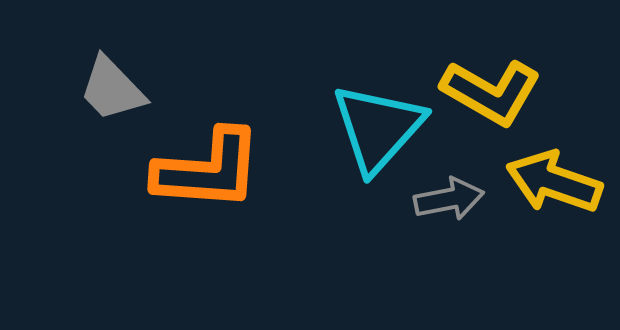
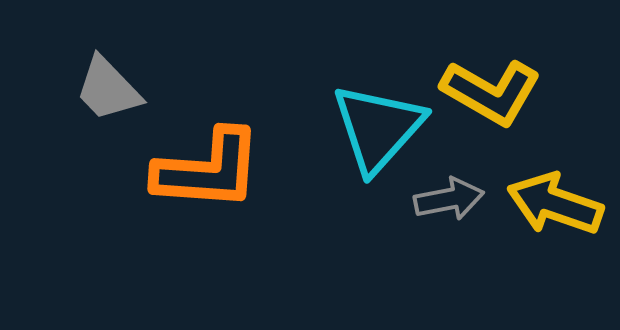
gray trapezoid: moved 4 px left
yellow arrow: moved 1 px right, 22 px down
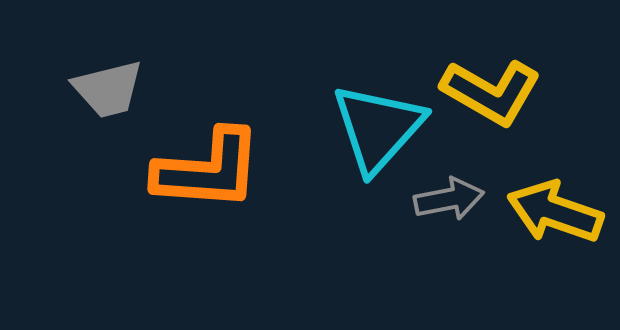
gray trapezoid: rotated 60 degrees counterclockwise
yellow arrow: moved 8 px down
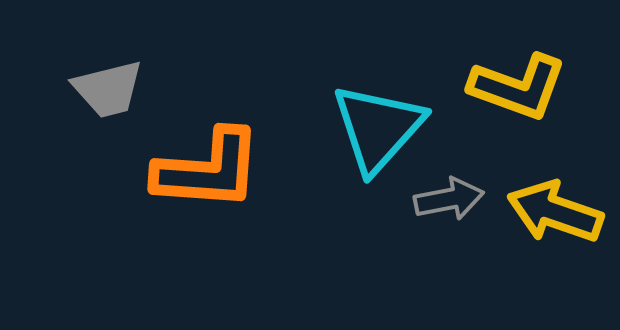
yellow L-shape: moved 27 px right, 5 px up; rotated 10 degrees counterclockwise
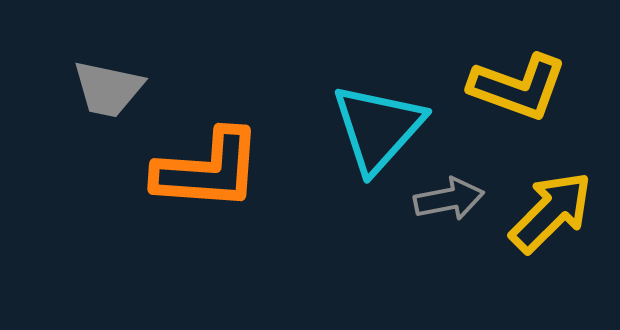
gray trapezoid: rotated 26 degrees clockwise
yellow arrow: moved 4 px left; rotated 116 degrees clockwise
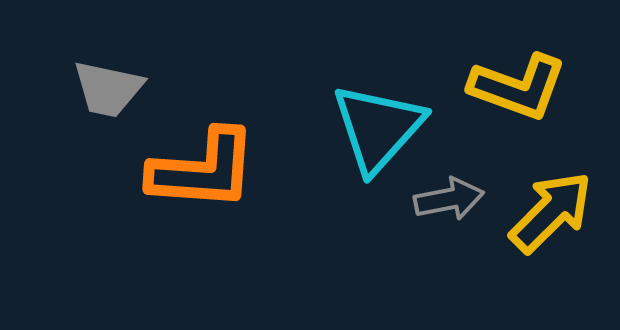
orange L-shape: moved 5 px left
